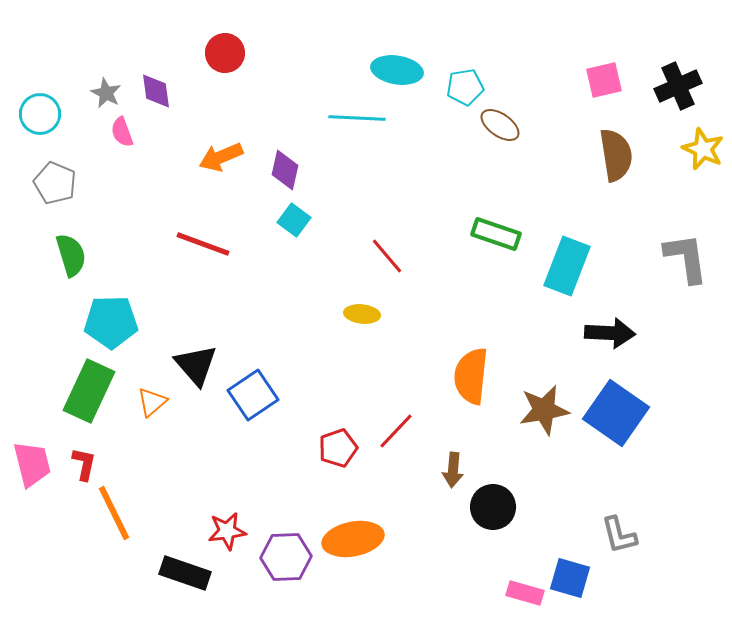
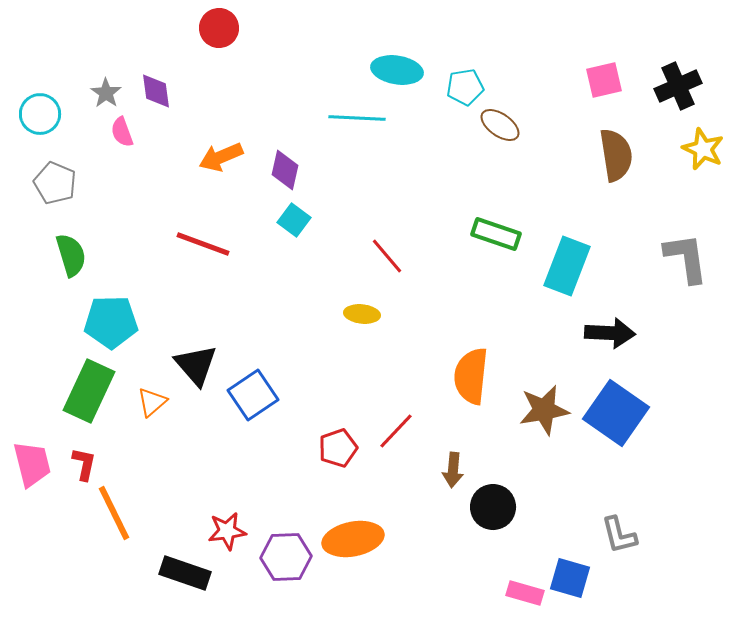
red circle at (225, 53): moved 6 px left, 25 px up
gray star at (106, 93): rotated 8 degrees clockwise
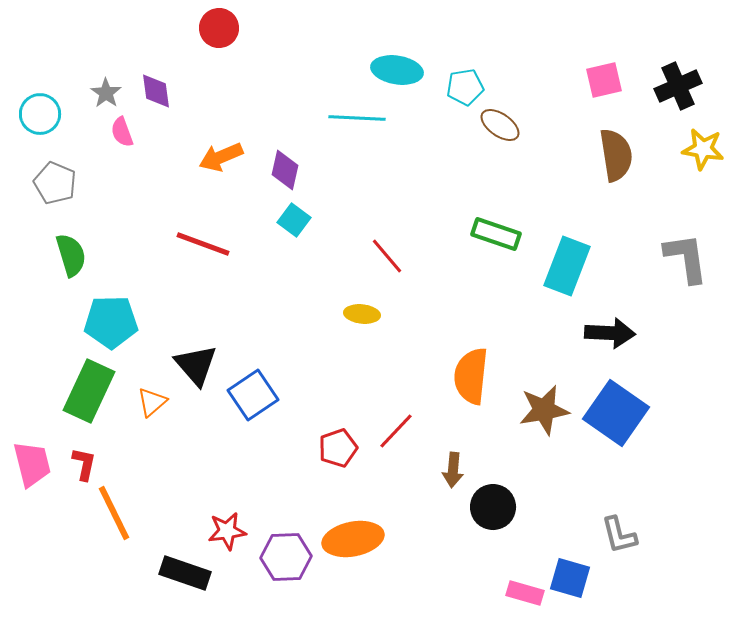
yellow star at (703, 149): rotated 15 degrees counterclockwise
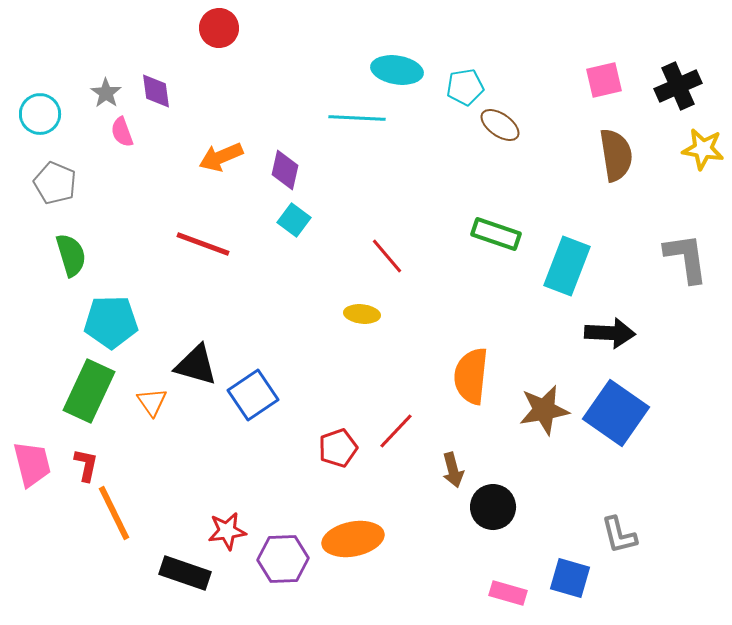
black triangle at (196, 365): rotated 33 degrees counterclockwise
orange triangle at (152, 402): rotated 24 degrees counterclockwise
red L-shape at (84, 464): moved 2 px right, 1 px down
brown arrow at (453, 470): rotated 20 degrees counterclockwise
purple hexagon at (286, 557): moved 3 px left, 2 px down
pink rectangle at (525, 593): moved 17 px left
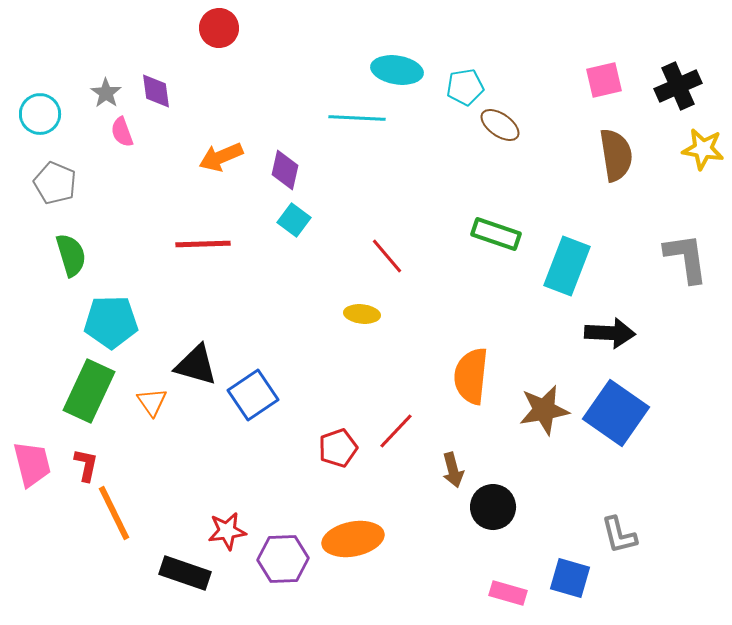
red line at (203, 244): rotated 22 degrees counterclockwise
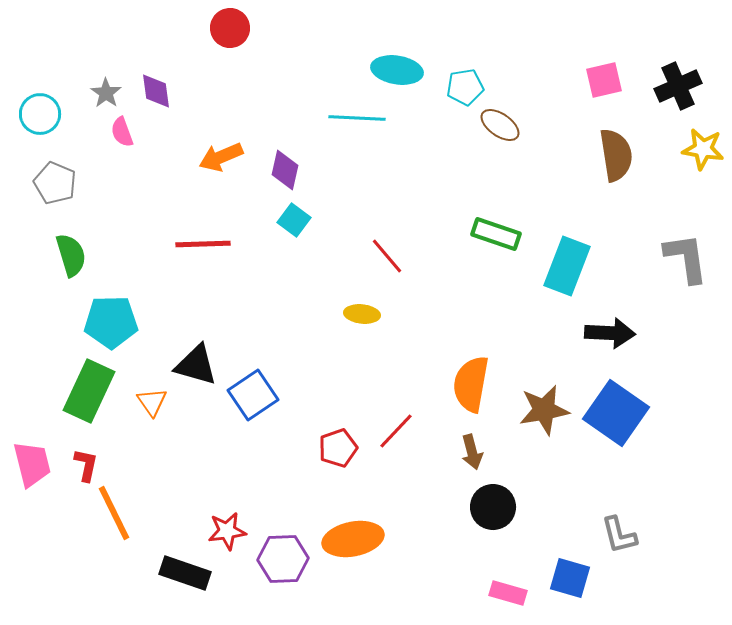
red circle at (219, 28): moved 11 px right
orange semicircle at (471, 376): moved 8 px down; rotated 4 degrees clockwise
brown arrow at (453, 470): moved 19 px right, 18 px up
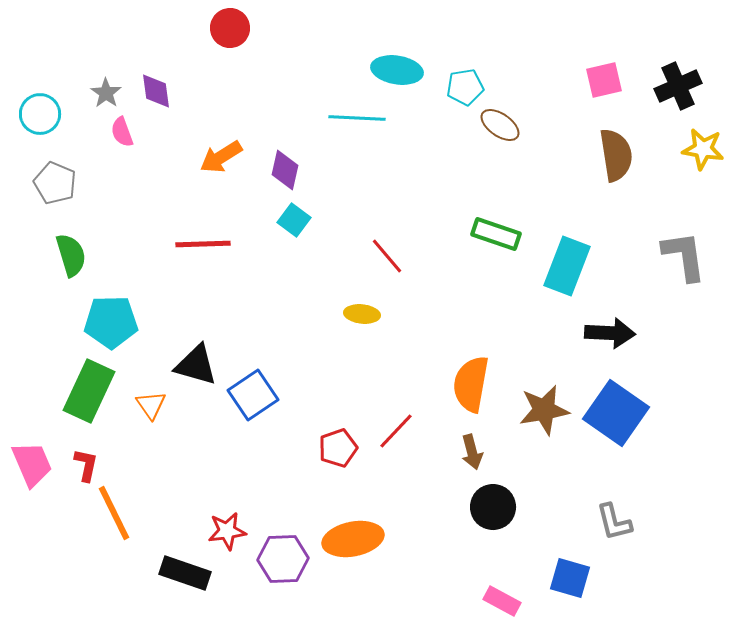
orange arrow at (221, 157): rotated 9 degrees counterclockwise
gray L-shape at (686, 258): moved 2 px left, 2 px up
orange triangle at (152, 402): moved 1 px left, 3 px down
pink trapezoid at (32, 464): rotated 9 degrees counterclockwise
gray L-shape at (619, 535): moved 5 px left, 13 px up
pink rectangle at (508, 593): moved 6 px left, 8 px down; rotated 12 degrees clockwise
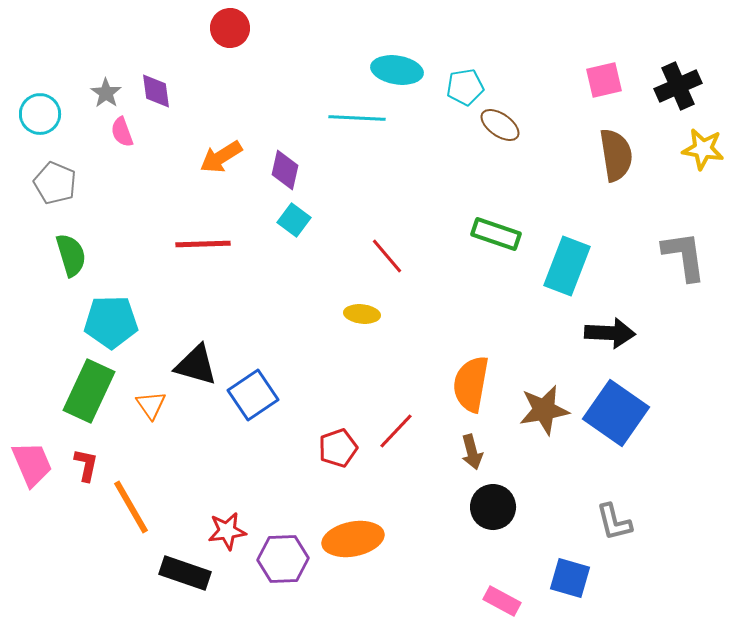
orange line at (114, 513): moved 17 px right, 6 px up; rotated 4 degrees counterclockwise
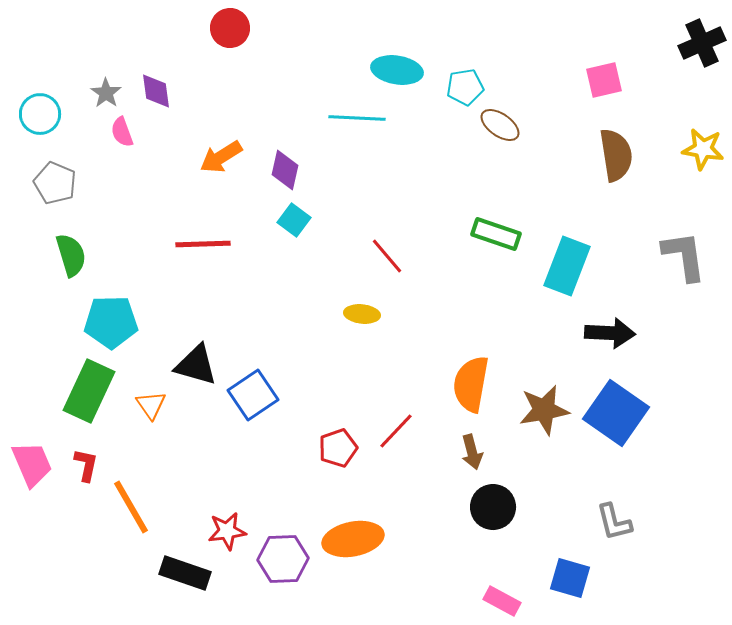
black cross at (678, 86): moved 24 px right, 43 px up
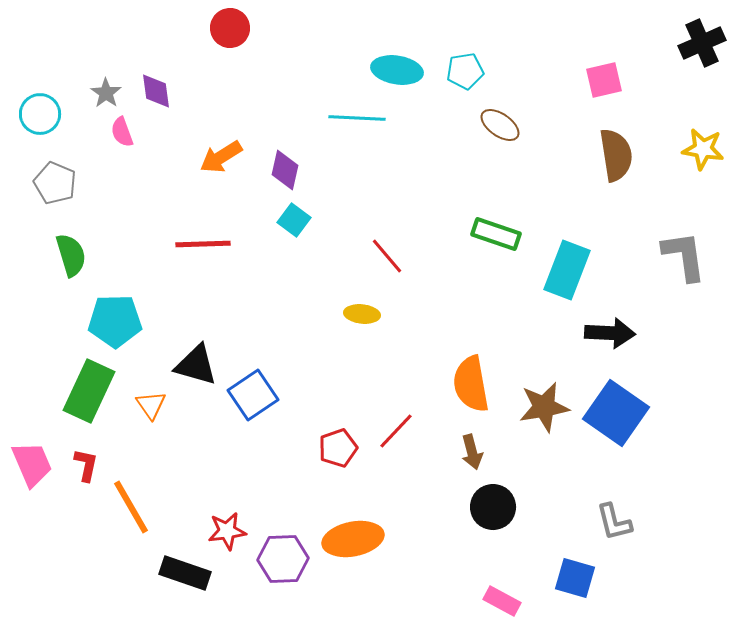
cyan pentagon at (465, 87): moved 16 px up
cyan rectangle at (567, 266): moved 4 px down
cyan pentagon at (111, 322): moved 4 px right, 1 px up
orange semicircle at (471, 384): rotated 20 degrees counterclockwise
brown star at (544, 410): moved 3 px up
blue square at (570, 578): moved 5 px right
